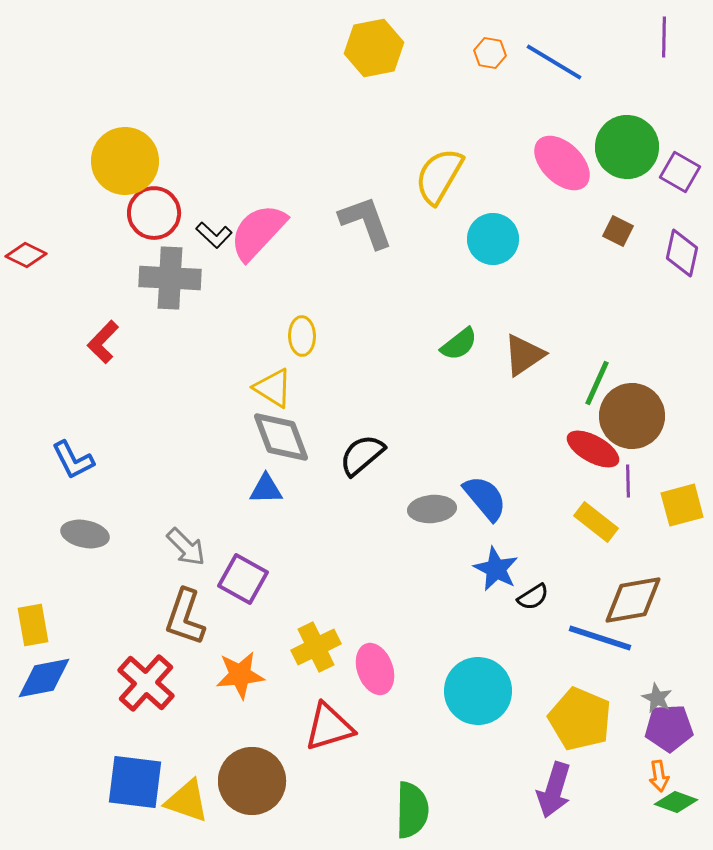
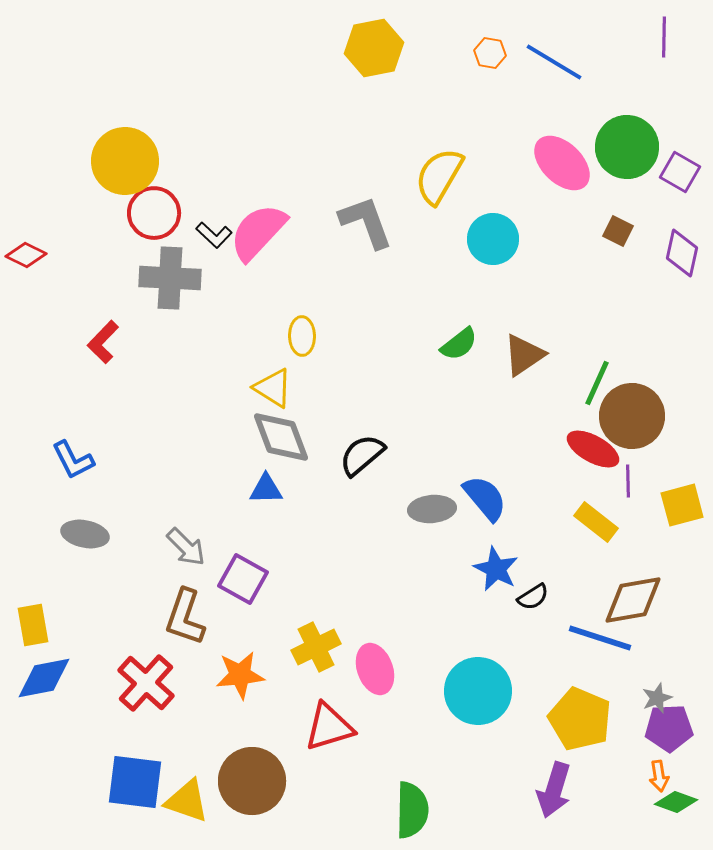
gray star at (657, 698): rotated 24 degrees clockwise
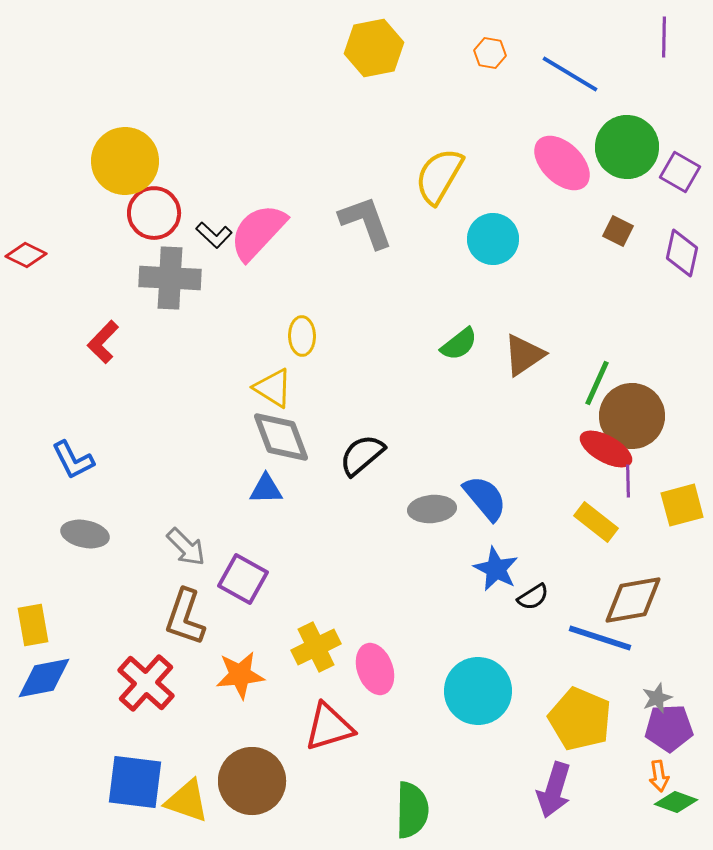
blue line at (554, 62): moved 16 px right, 12 px down
red ellipse at (593, 449): moved 13 px right
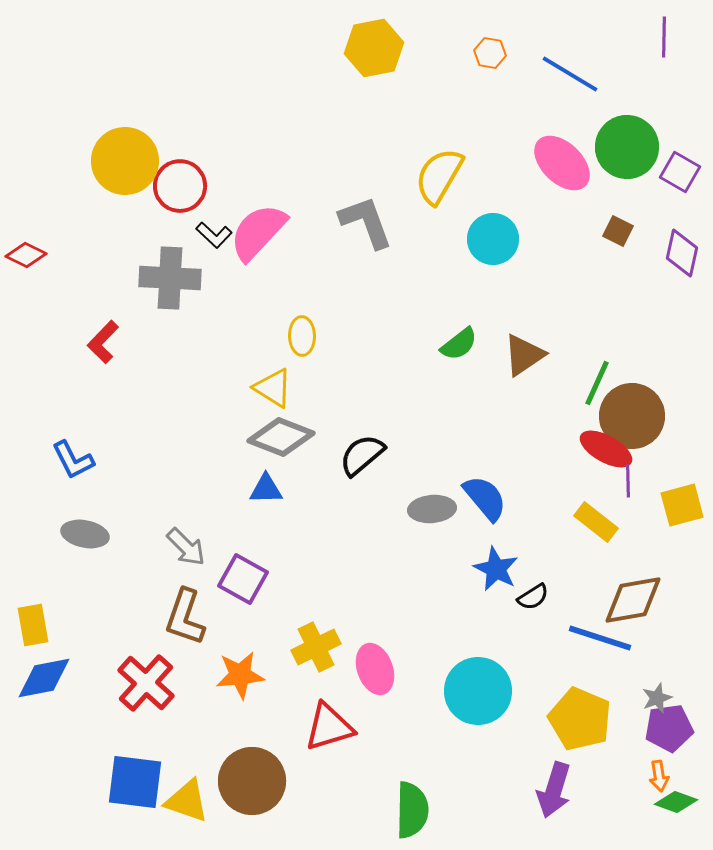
red circle at (154, 213): moved 26 px right, 27 px up
gray diamond at (281, 437): rotated 48 degrees counterclockwise
purple pentagon at (669, 728): rotated 6 degrees counterclockwise
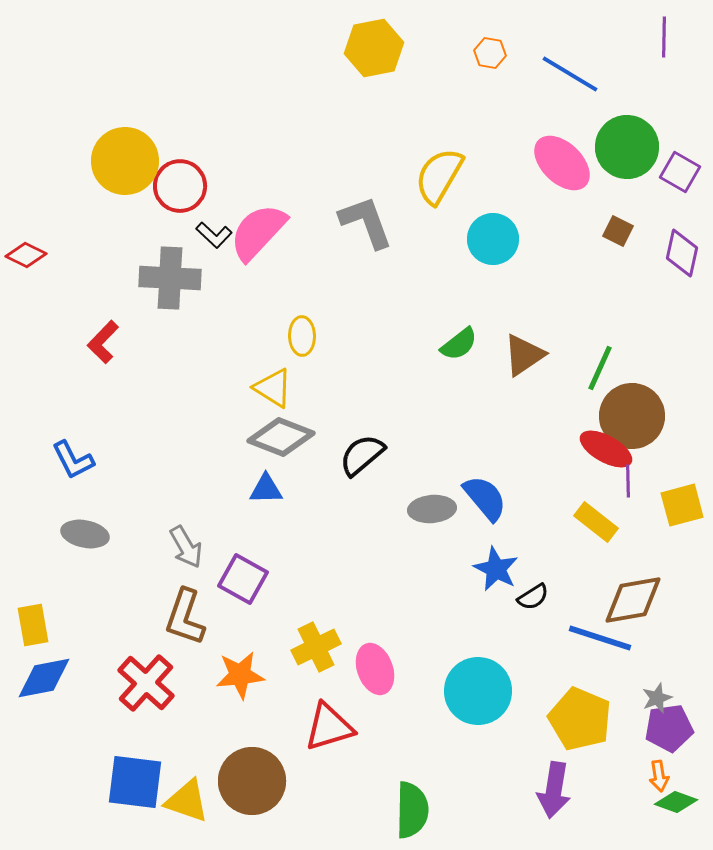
green line at (597, 383): moved 3 px right, 15 px up
gray arrow at (186, 547): rotated 15 degrees clockwise
purple arrow at (554, 790): rotated 8 degrees counterclockwise
